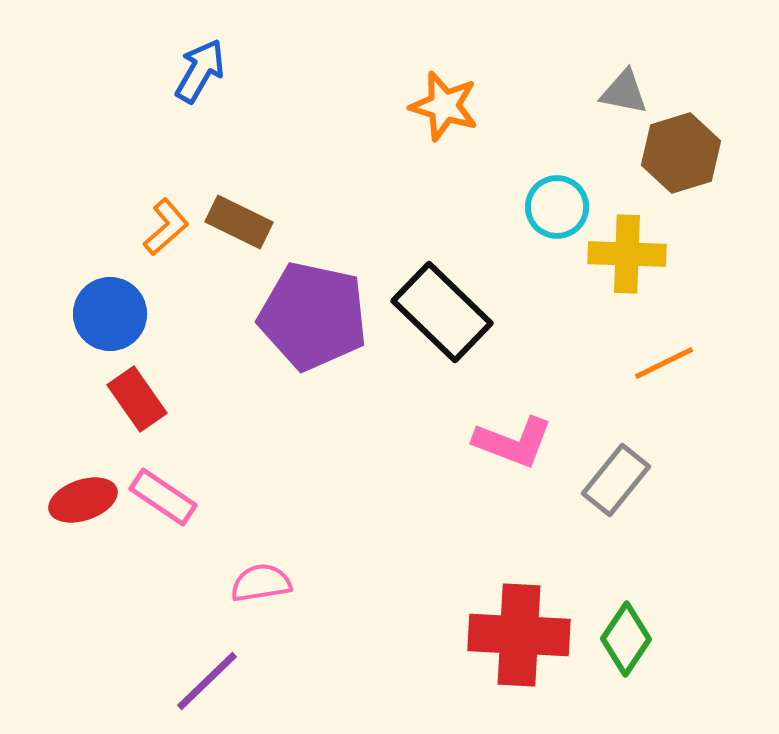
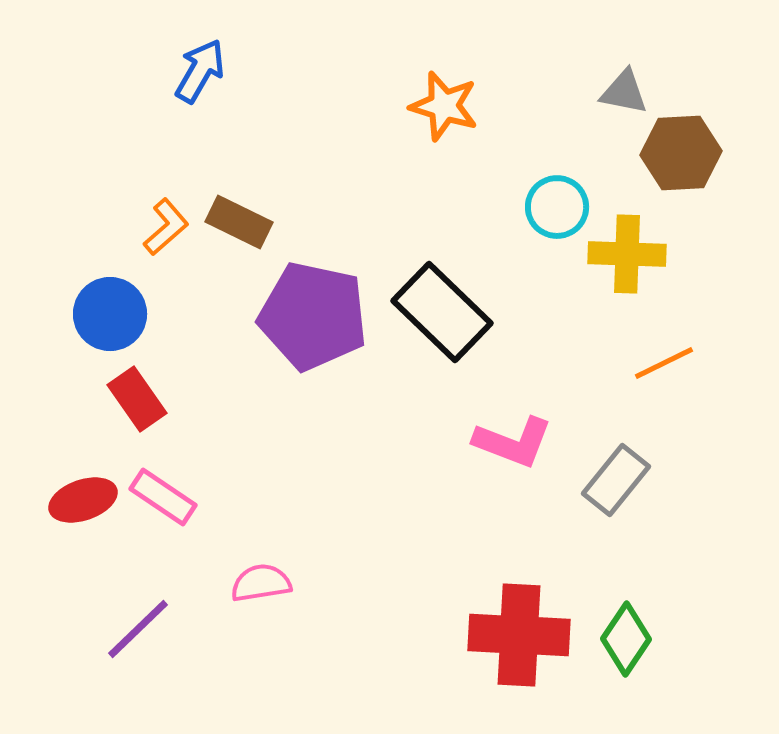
brown hexagon: rotated 14 degrees clockwise
purple line: moved 69 px left, 52 px up
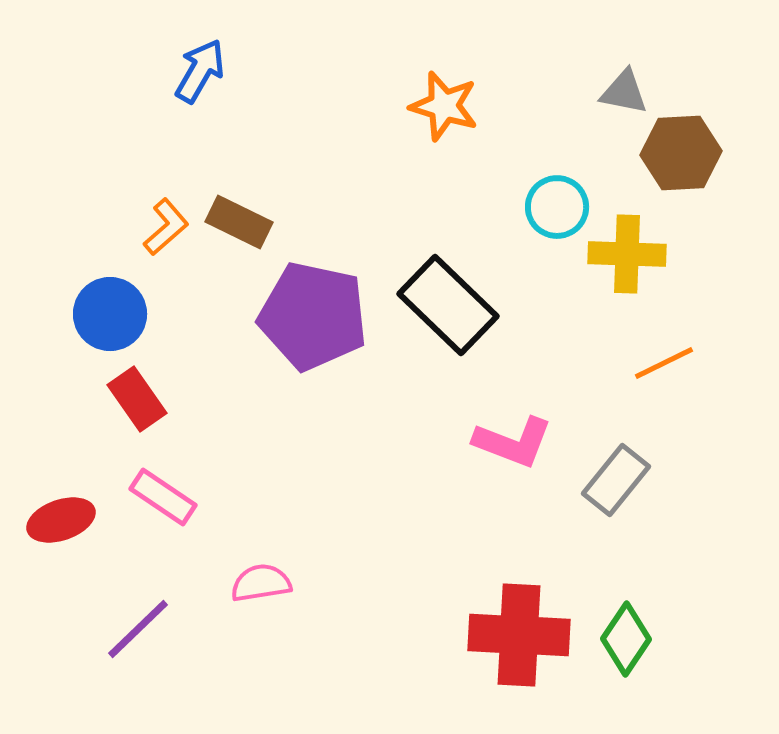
black rectangle: moved 6 px right, 7 px up
red ellipse: moved 22 px left, 20 px down
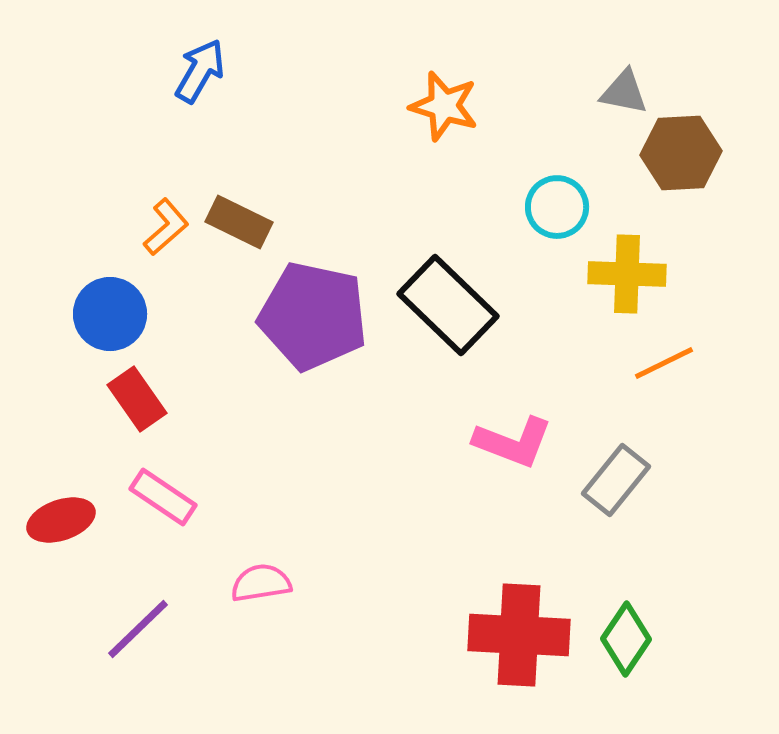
yellow cross: moved 20 px down
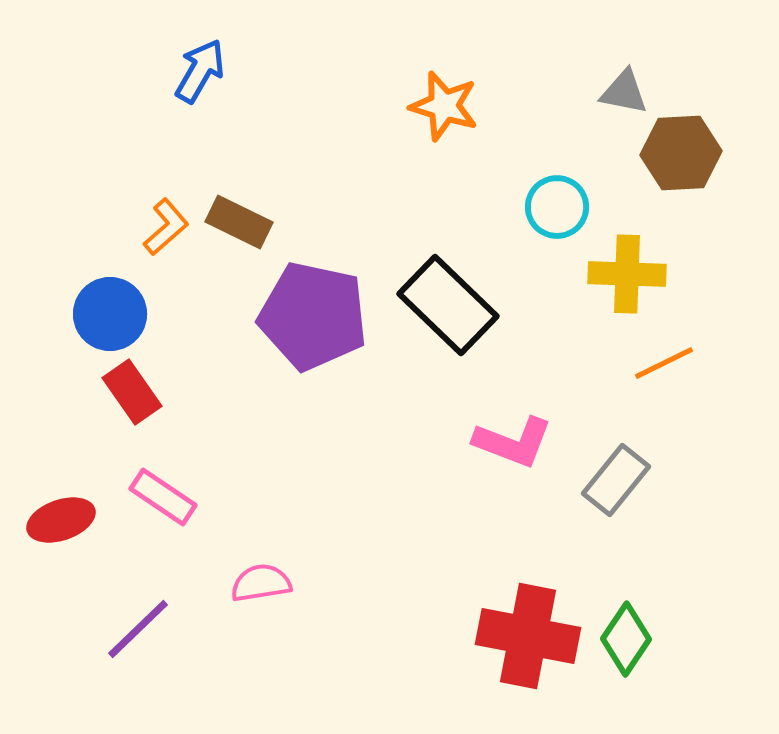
red rectangle: moved 5 px left, 7 px up
red cross: moved 9 px right, 1 px down; rotated 8 degrees clockwise
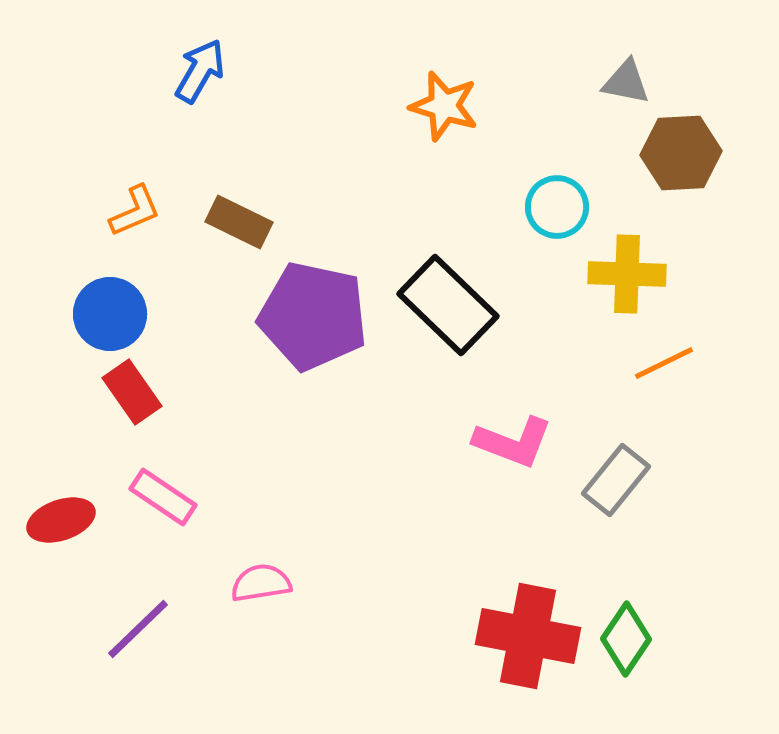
gray triangle: moved 2 px right, 10 px up
orange L-shape: moved 31 px left, 16 px up; rotated 18 degrees clockwise
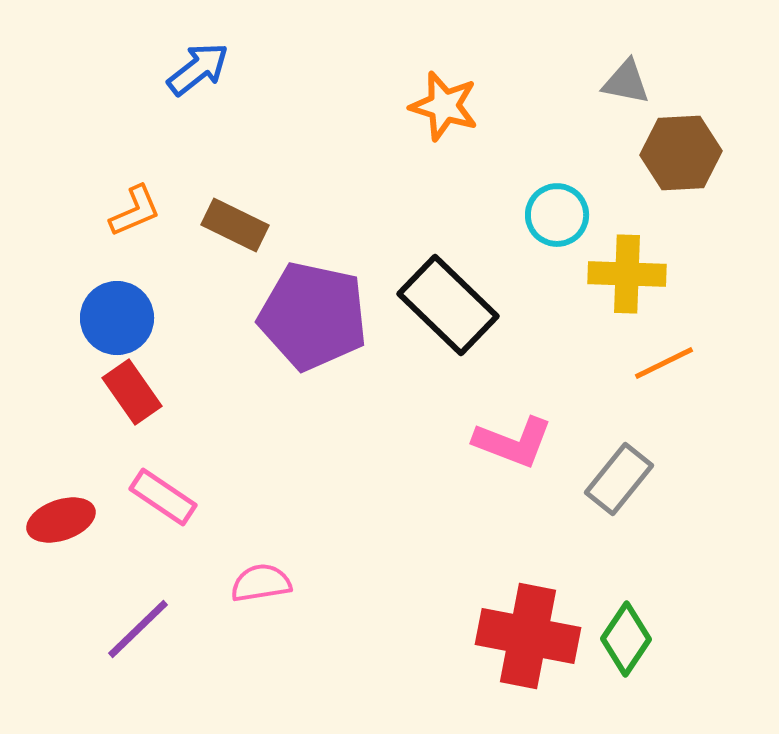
blue arrow: moved 2 px left, 2 px up; rotated 22 degrees clockwise
cyan circle: moved 8 px down
brown rectangle: moved 4 px left, 3 px down
blue circle: moved 7 px right, 4 px down
gray rectangle: moved 3 px right, 1 px up
